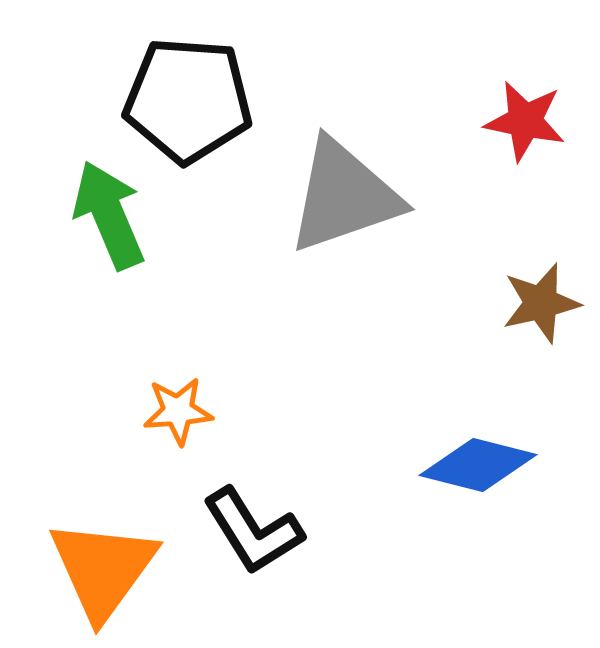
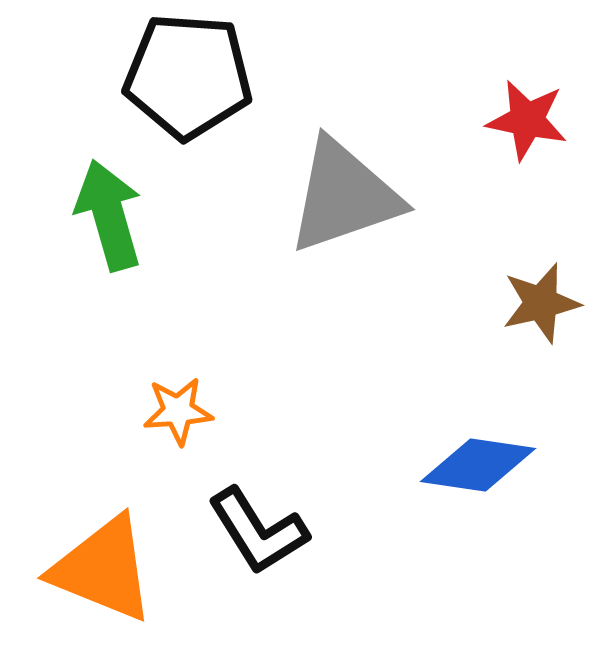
black pentagon: moved 24 px up
red star: moved 2 px right, 1 px up
green arrow: rotated 7 degrees clockwise
blue diamond: rotated 6 degrees counterclockwise
black L-shape: moved 5 px right
orange triangle: rotated 44 degrees counterclockwise
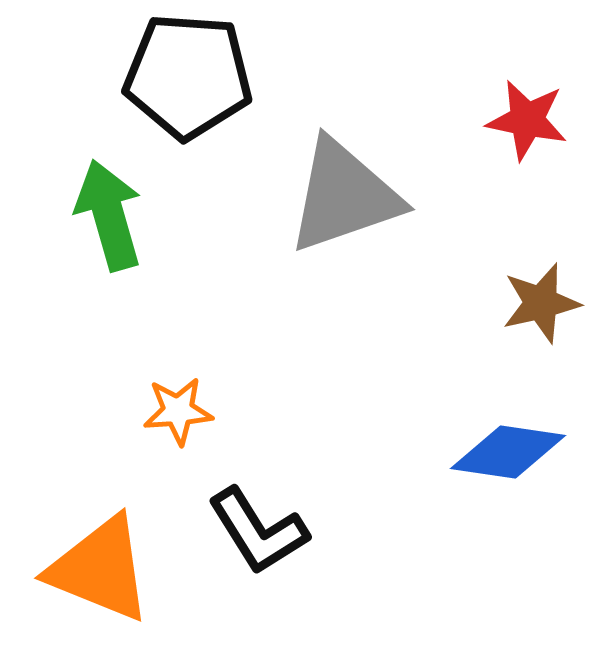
blue diamond: moved 30 px right, 13 px up
orange triangle: moved 3 px left
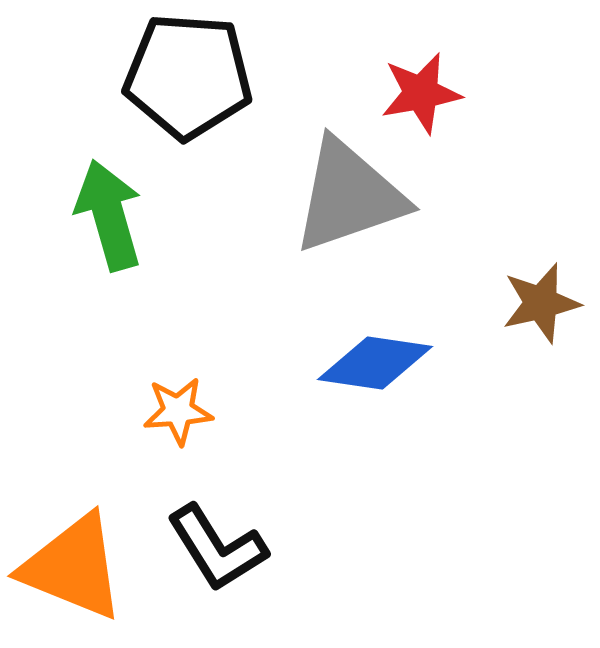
red star: moved 106 px left, 27 px up; rotated 22 degrees counterclockwise
gray triangle: moved 5 px right
blue diamond: moved 133 px left, 89 px up
black L-shape: moved 41 px left, 17 px down
orange triangle: moved 27 px left, 2 px up
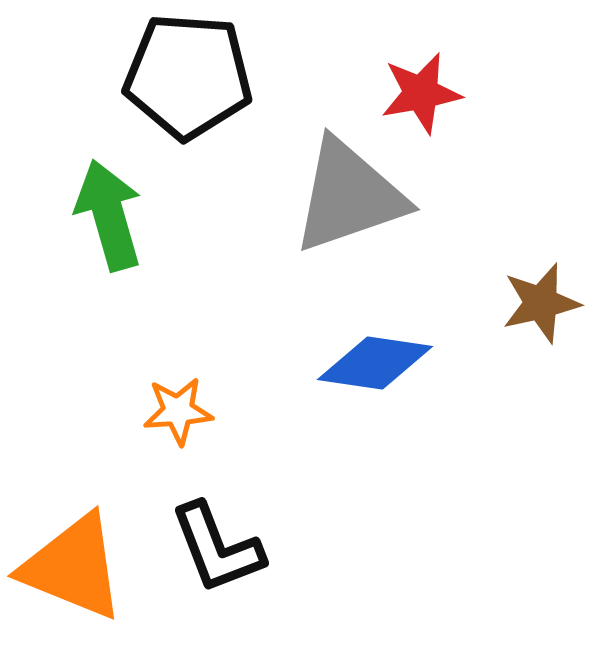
black L-shape: rotated 11 degrees clockwise
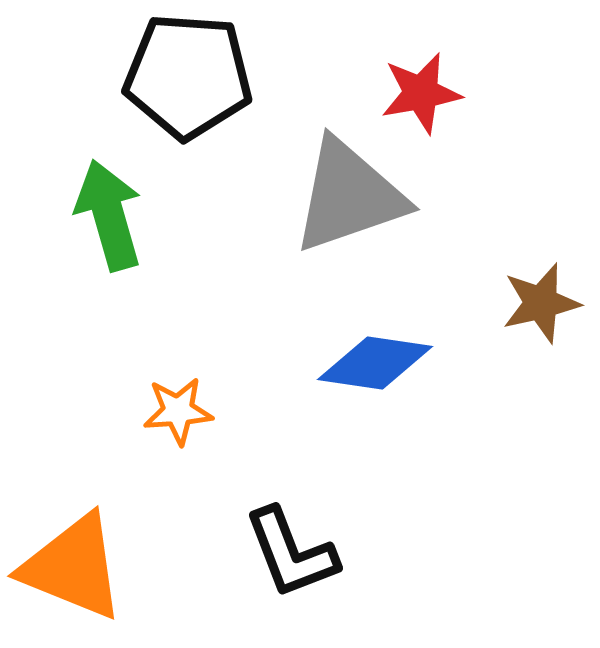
black L-shape: moved 74 px right, 5 px down
